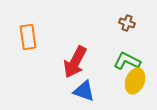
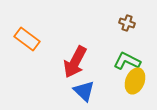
orange rectangle: moved 1 px left, 2 px down; rotated 45 degrees counterclockwise
blue triangle: rotated 25 degrees clockwise
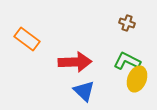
red arrow: rotated 120 degrees counterclockwise
yellow ellipse: moved 2 px right, 2 px up
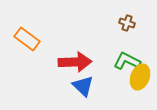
yellow ellipse: moved 3 px right, 2 px up
blue triangle: moved 1 px left, 5 px up
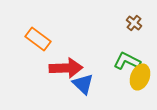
brown cross: moved 7 px right; rotated 21 degrees clockwise
orange rectangle: moved 11 px right
red arrow: moved 9 px left, 6 px down
blue triangle: moved 2 px up
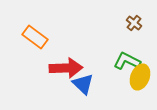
orange rectangle: moved 3 px left, 2 px up
